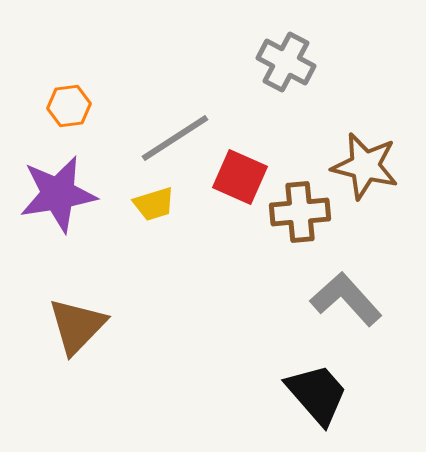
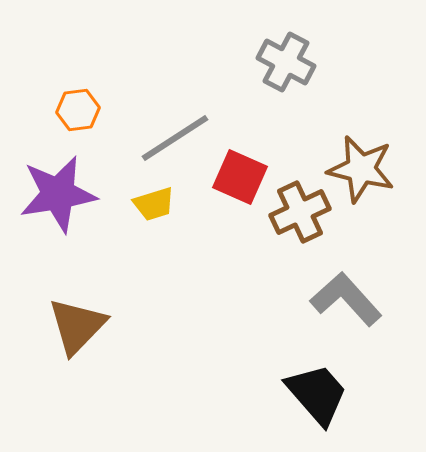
orange hexagon: moved 9 px right, 4 px down
brown star: moved 4 px left, 3 px down
brown cross: rotated 20 degrees counterclockwise
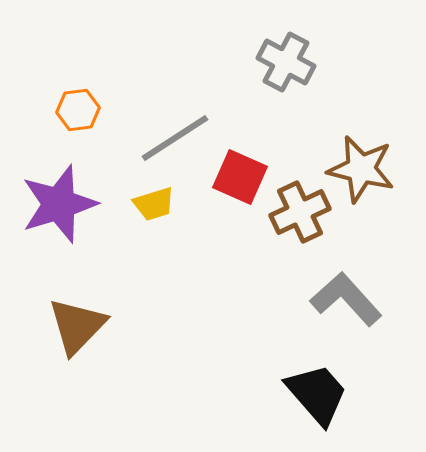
purple star: moved 1 px right, 10 px down; rotated 8 degrees counterclockwise
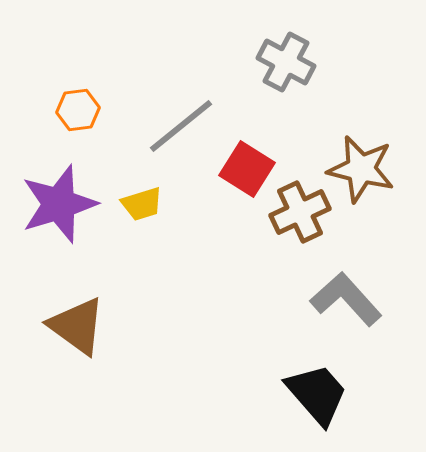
gray line: moved 6 px right, 12 px up; rotated 6 degrees counterclockwise
red square: moved 7 px right, 8 px up; rotated 8 degrees clockwise
yellow trapezoid: moved 12 px left
brown triangle: rotated 38 degrees counterclockwise
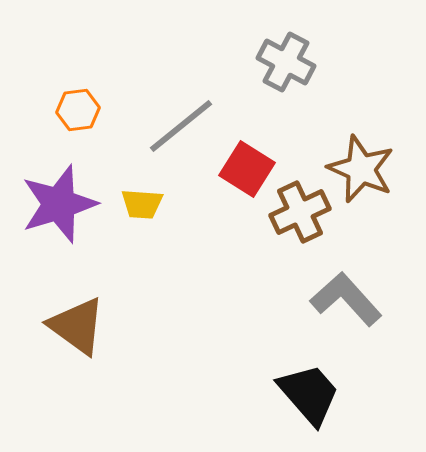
brown star: rotated 10 degrees clockwise
yellow trapezoid: rotated 21 degrees clockwise
black trapezoid: moved 8 px left
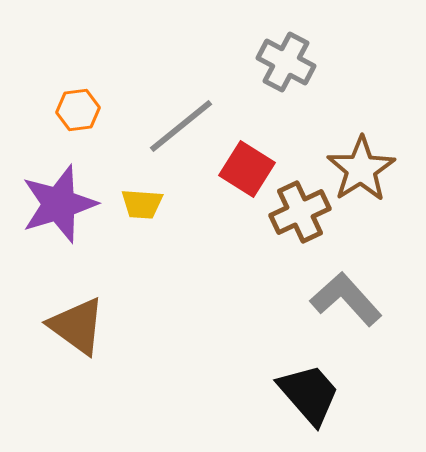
brown star: rotated 16 degrees clockwise
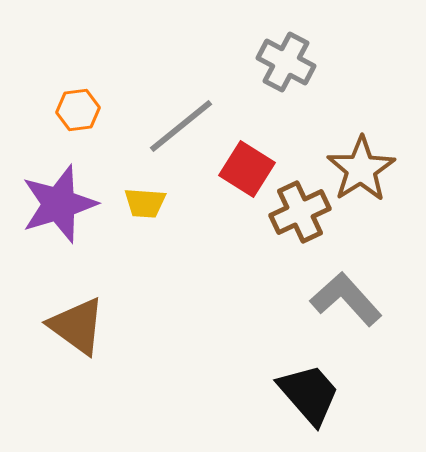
yellow trapezoid: moved 3 px right, 1 px up
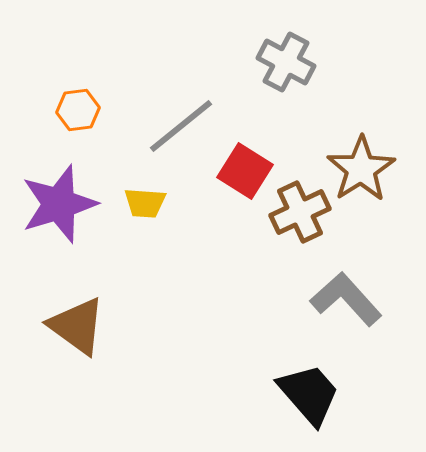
red square: moved 2 px left, 2 px down
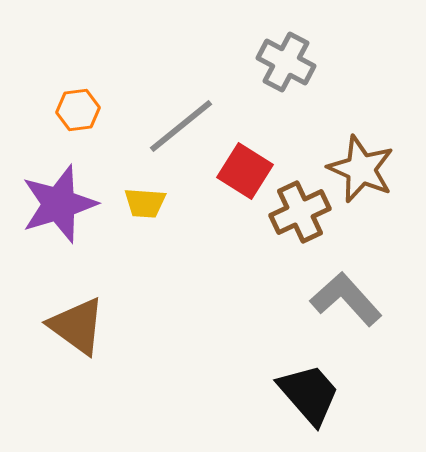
brown star: rotated 16 degrees counterclockwise
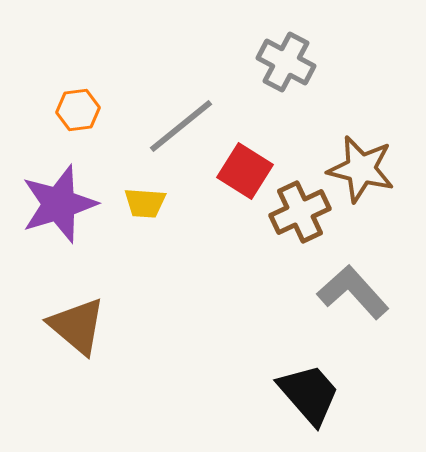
brown star: rotated 10 degrees counterclockwise
gray L-shape: moved 7 px right, 7 px up
brown triangle: rotated 4 degrees clockwise
